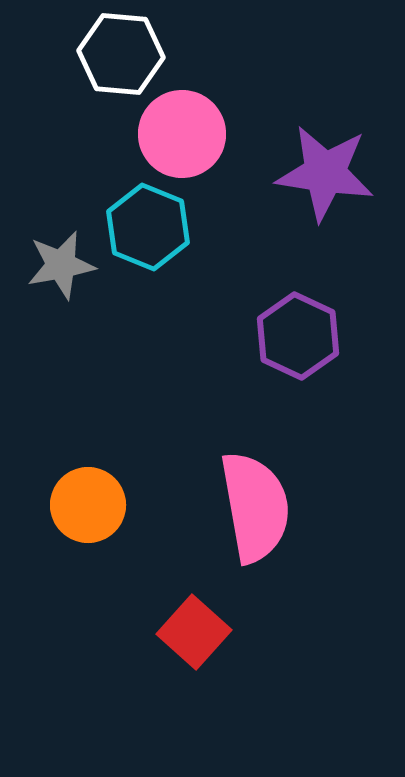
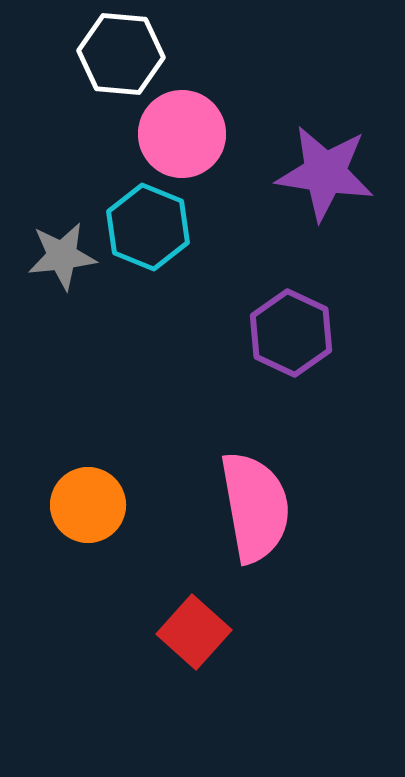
gray star: moved 1 px right, 9 px up; rotated 4 degrees clockwise
purple hexagon: moved 7 px left, 3 px up
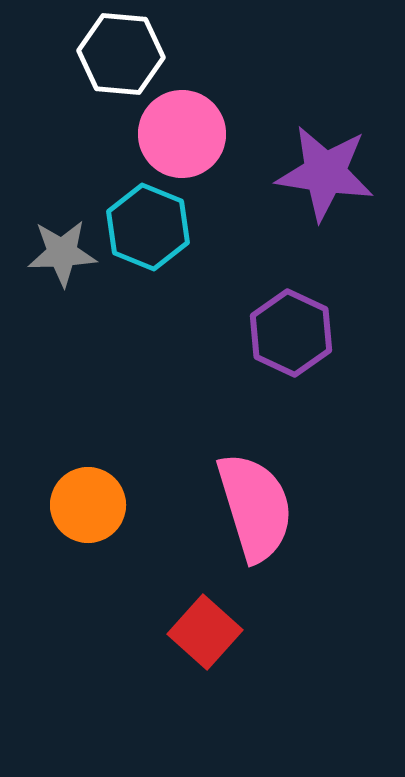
gray star: moved 3 px up; rotated 4 degrees clockwise
pink semicircle: rotated 7 degrees counterclockwise
red square: moved 11 px right
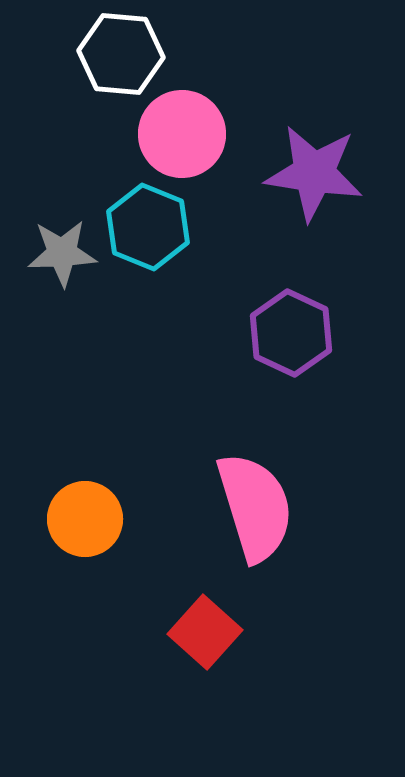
purple star: moved 11 px left
orange circle: moved 3 px left, 14 px down
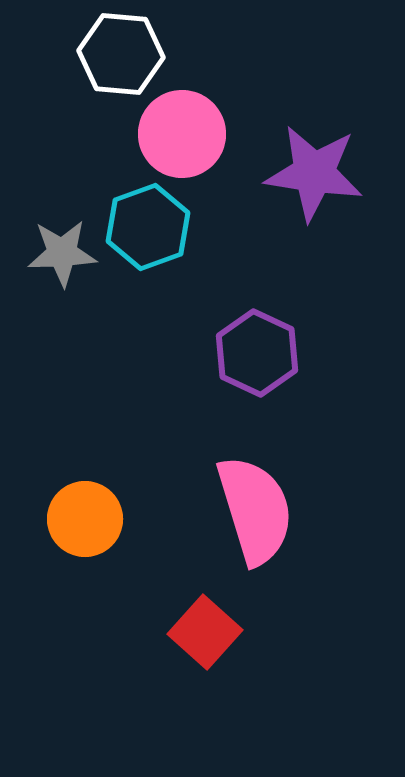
cyan hexagon: rotated 18 degrees clockwise
purple hexagon: moved 34 px left, 20 px down
pink semicircle: moved 3 px down
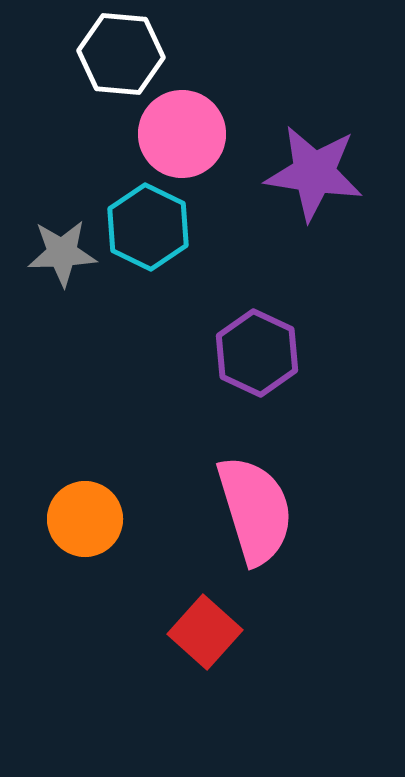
cyan hexagon: rotated 14 degrees counterclockwise
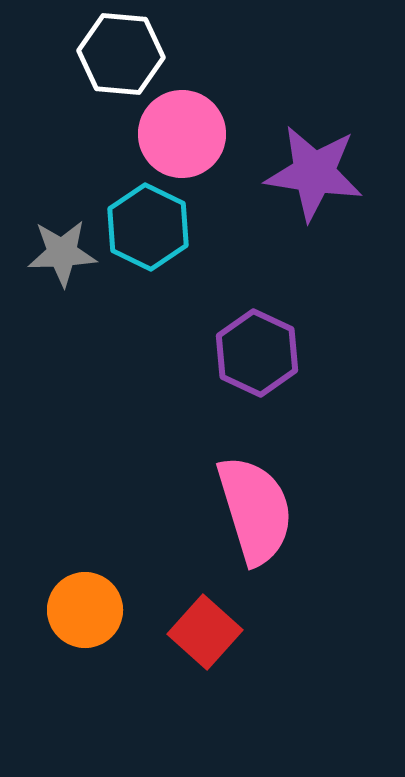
orange circle: moved 91 px down
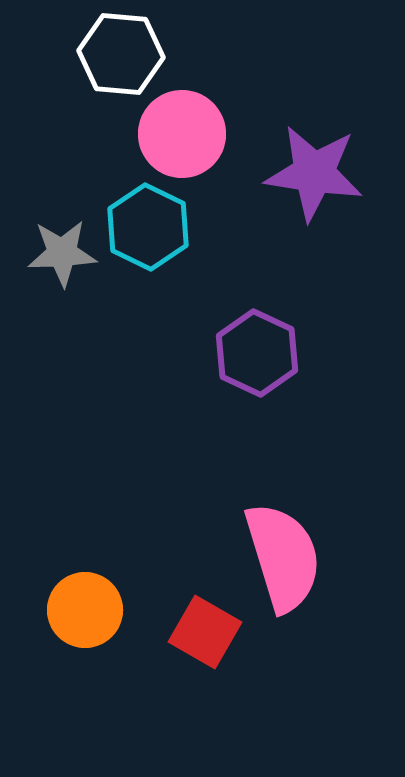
pink semicircle: moved 28 px right, 47 px down
red square: rotated 12 degrees counterclockwise
